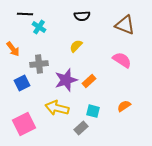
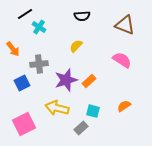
black line: rotated 35 degrees counterclockwise
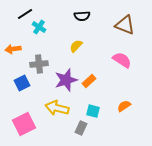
orange arrow: rotated 119 degrees clockwise
gray rectangle: rotated 24 degrees counterclockwise
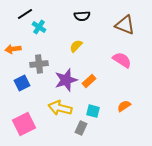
yellow arrow: moved 3 px right
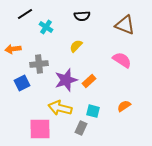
cyan cross: moved 7 px right
pink square: moved 16 px right, 5 px down; rotated 25 degrees clockwise
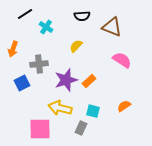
brown triangle: moved 13 px left, 2 px down
orange arrow: rotated 63 degrees counterclockwise
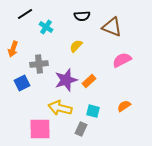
pink semicircle: rotated 60 degrees counterclockwise
gray rectangle: moved 1 px down
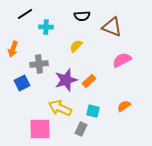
cyan cross: rotated 32 degrees counterclockwise
yellow arrow: rotated 10 degrees clockwise
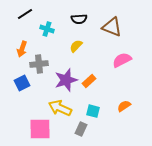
black semicircle: moved 3 px left, 3 px down
cyan cross: moved 1 px right, 2 px down; rotated 16 degrees clockwise
orange arrow: moved 9 px right
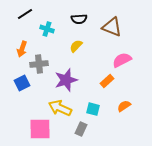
orange rectangle: moved 18 px right
cyan square: moved 2 px up
